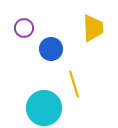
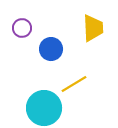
purple circle: moved 2 px left
yellow line: rotated 76 degrees clockwise
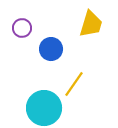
yellow trapezoid: moved 2 px left, 4 px up; rotated 20 degrees clockwise
yellow line: rotated 24 degrees counterclockwise
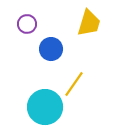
yellow trapezoid: moved 2 px left, 1 px up
purple circle: moved 5 px right, 4 px up
cyan circle: moved 1 px right, 1 px up
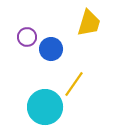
purple circle: moved 13 px down
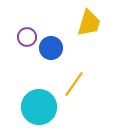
blue circle: moved 1 px up
cyan circle: moved 6 px left
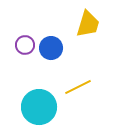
yellow trapezoid: moved 1 px left, 1 px down
purple circle: moved 2 px left, 8 px down
yellow line: moved 4 px right, 3 px down; rotated 28 degrees clockwise
